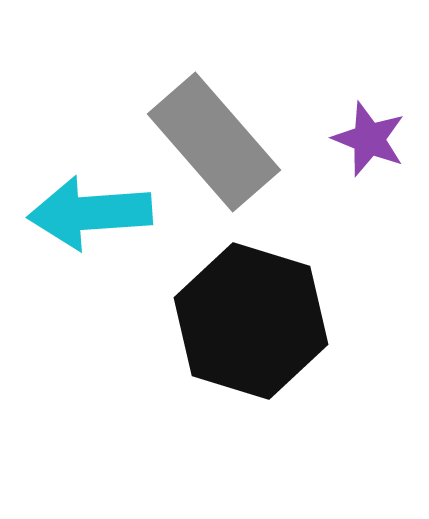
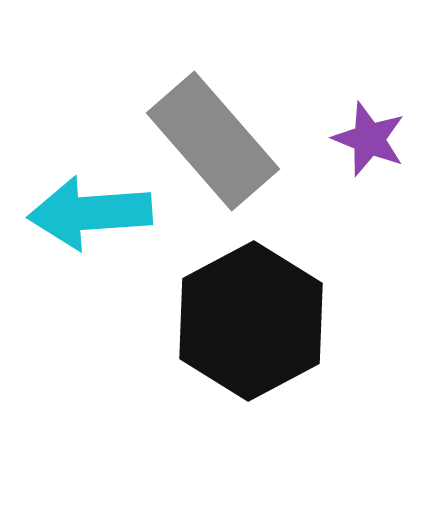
gray rectangle: moved 1 px left, 1 px up
black hexagon: rotated 15 degrees clockwise
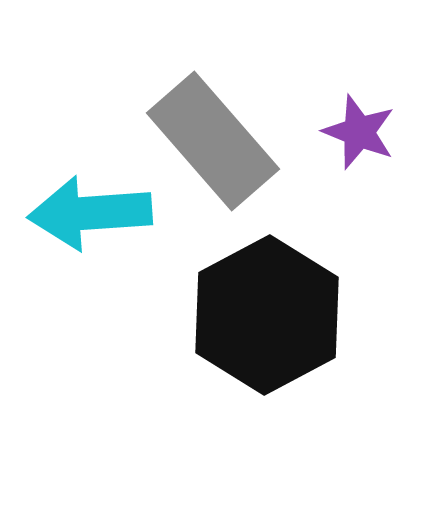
purple star: moved 10 px left, 7 px up
black hexagon: moved 16 px right, 6 px up
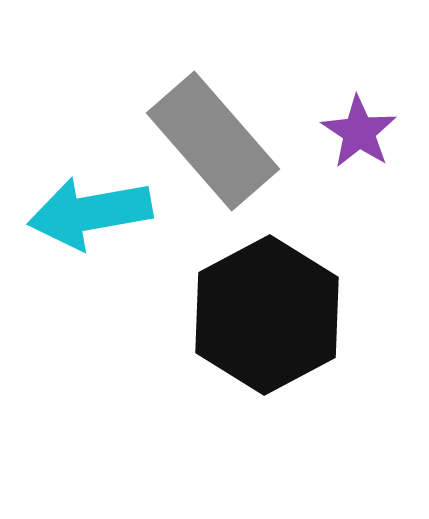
purple star: rotated 12 degrees clockwise
cyan arrow: rotated 6 degrees counterclockwise
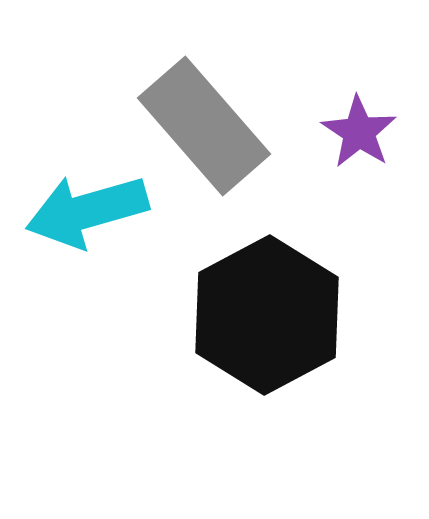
gray rectangle: moved 9 px left, 15 px up
cyan arrow: moved 3 px left, 2 px up; rotated 6 degrees counterclockwise
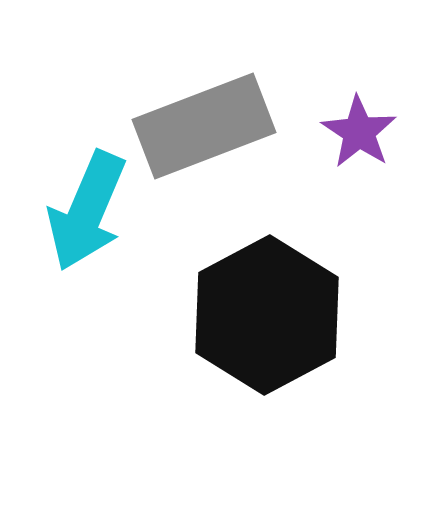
gray rectangle: rotated 70 degrees counterclockwise
cyan arrow: rotated 51 degrees counterclockwise
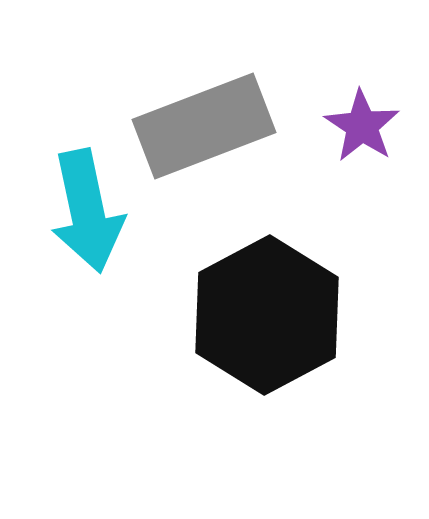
purple star: moved 3 px right, 6 px up
cyan arrow: rotated 35 degrees counterclockwise
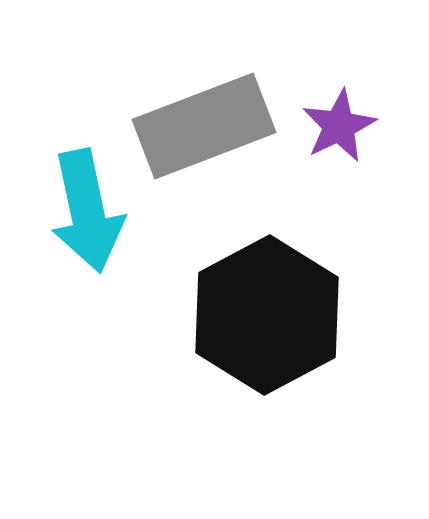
purple star: moved 23 px left; rotated 12 degrees clockwise
